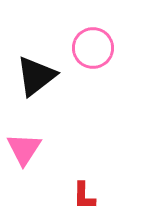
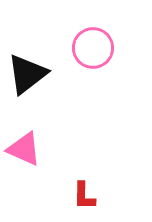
black triangle: moved 9 px left, 2 px up
pink triangle: rotated 39 degrees counterclockwise
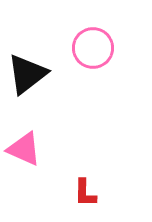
red L-shape: moved 1 px right, 3 px up
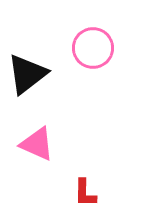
pink triangle: moved 13 px right, 5 px up
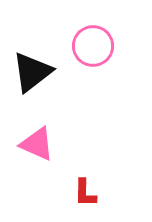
pink circle: moved 2 px up
black triangle: moved 5 px right, 2 px up
